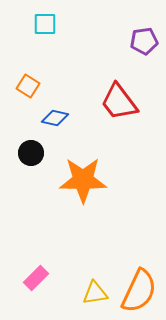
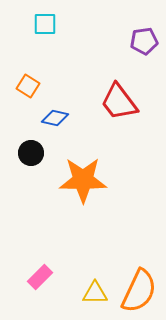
pink rectangle: moved 4 px right, 1 px up
yellow triangle: rotated 8 degrees clockwise
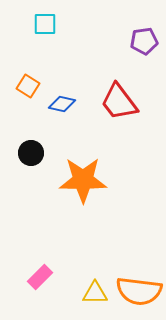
blue diamond: moved 7 px right, 14 px up
orange semicircle: rotated 72 degrees clockwise
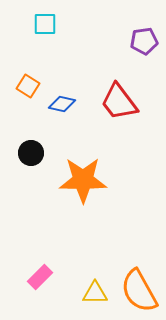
orange semicircle: rotated 54 degrees clockwise
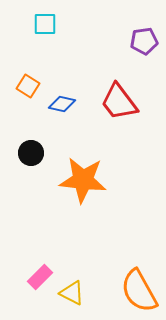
orange star: rotated 6 degrees clockwise
yellow triangle: moved 23 px left; rotated 28 degrees clockwise
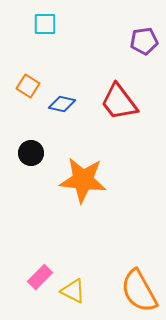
yellow triangle: moved 1 px right, 2 px up
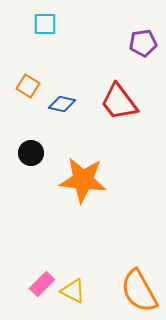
purple pentagon: moved 1 px left, 2 px down
pink rectangle: moved 2 px right, 7 px down
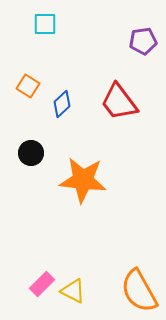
purple pentagon: moved 2 px up
blue diamond: rotated 56 degrees counterclockwise
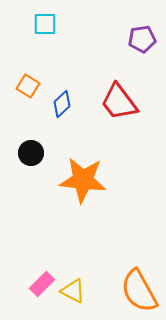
purple pentagon: moved 1 px left, 2 px up
